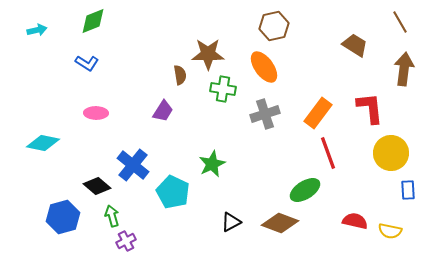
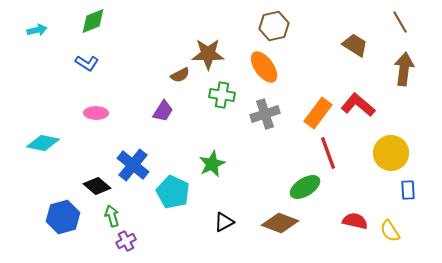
brown semicircle: rotated 72 degrees clockwise
green cross: moved 1 px left, 6 px down
red L-shape: moved 12 px left, 3 px up; rotated 44 degrees counterclockwise
green ellipse: moved 3 px up
black triangle: moved 7 px left
yellow semicircle: rotated 45 degrees clockwise
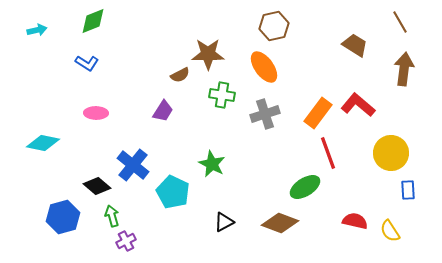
green star: rotated 20 degrees counterclockwise
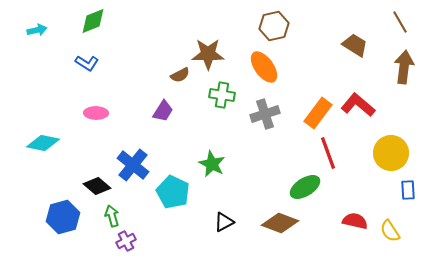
brown arrow: moved 2 px up
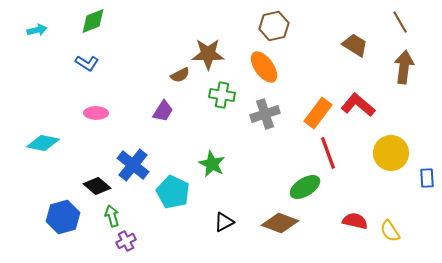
blue rectangle: moved 19 px right, 12 px up
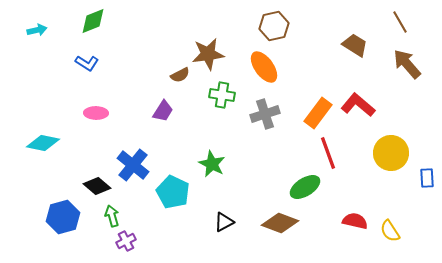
brown star: rotated 8 degrees counterclockwise
brown arrow: moved 3 px right, 3 px up; rotated 48 degrees counterclockwise
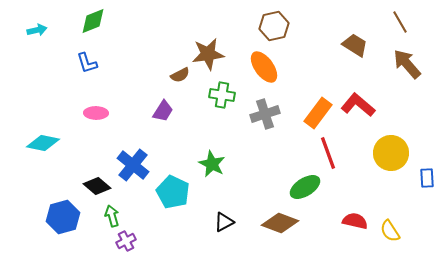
blue L-shape: rotated 40 degrees clockwise
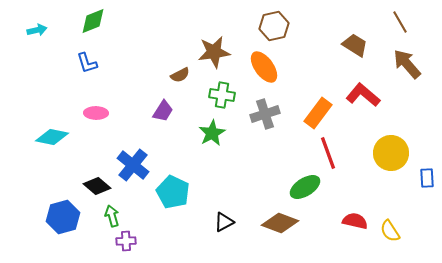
brown star: moved 6 px right, 2 px up
red L-shape: moved 5 px right, 10 px up
cyan diamond: moved 9 px right, 6 px up
green star: moved 31 px up; rotated 16 degrees clockwise
purple cross: rotated 24 degrees clockwise
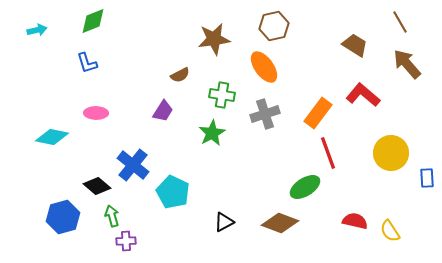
brown star: moved 13 px up
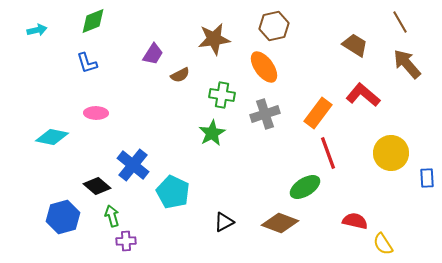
purple trapezoid: moved 10 px left, 57 px up
yellow semicircle: moved 7 px left, 13 px down
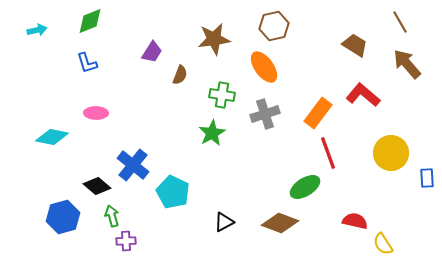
green diamond: moved 3 px left
purple trapezoid: moved 1 px left, 2 px up
brown semicircle: rotated 42 degrees counterclockwise
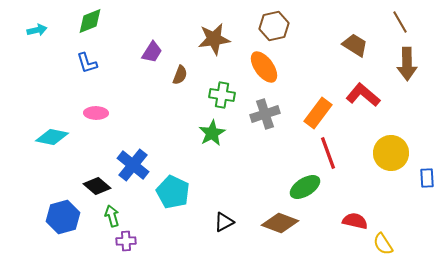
brown arrow: rotated 140 degrees counterclockwise
